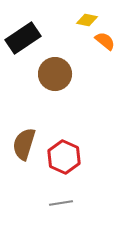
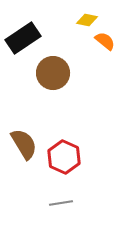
brown circle: moved 2 px left, 1 px up
brown semicircle: rotated 132 degrees clockwise
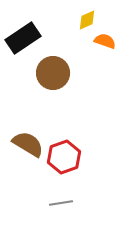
yellow diamond: rotated 35 degrees counterclockwise
orange semicircle: rotated 20 degrees counterclockwise
brown semicircle: moved 4 px right; rotated 28 degrees counterclockwise
red hexagon: rotated 16 degrees clockwise
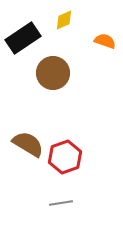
yellow diamond: moved 23 px left
red hexagon: moved 1 px right
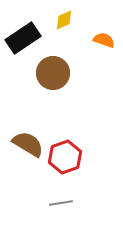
orange semicircle: moved 1 px left, 1 px up
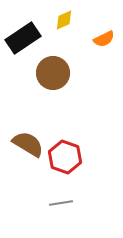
orange semicircle: moved 1 px up; rotated 135 degrees clockwise
red hexagon: rotated 20 degrees counterclockwise
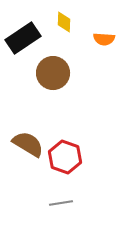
yellow diamond: moved 2 px down; rotated 65 degrees counterclockwise
orange semicircle: rotated 30 degrees clockwise
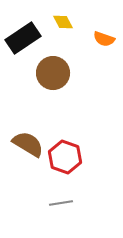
yellow diamond: moved 1 px left; rotated 30 degrees counterclockwise
orange semicircle: rotated 15 degrees clockwise
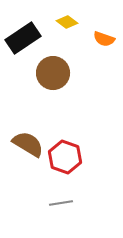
yellow diamond: moved 4 px right; rotated 25 degrees counterclockwise
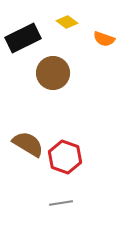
black rectangle: rotated 8 degrees clockwise
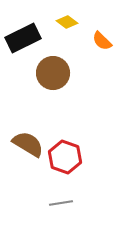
orange semicircle: moved 2 px left, 2 px down; rotated 25 degrees clockwise
